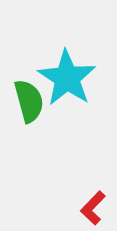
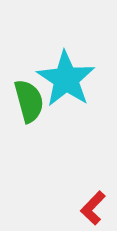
cyan star: moved 1 px left, 1 px down
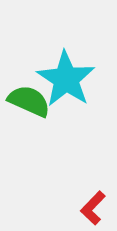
green semicircle: rotated 51 degrees counterclockwise
